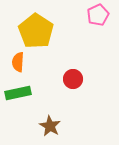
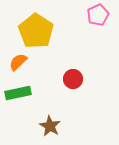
orange semicircle: rotated 42 degrees clockwise
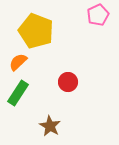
yellow pentagon: rotated 12 degrees counterclockwise
red circle: moved 5 px left, 3 px down
green rectangle: rotated 45 degrees counterclockwise
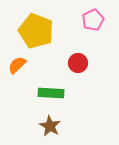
pink pentagon: moved 5 px left, 5 px down
orange semicircle: moved 1 px left, 3 px down
red circle: moved 10 px right, 19 px up
green rectangle: moved 33 px right; rotated 60 degrees clockwise
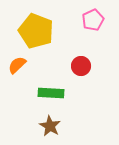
red circle: moved 3 px right, 3 px down
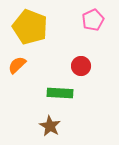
yellow pentagon: moved 6 px left, 4 px up
green rectangle: moved 9 px right
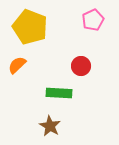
green rectangle: moved 1 px left
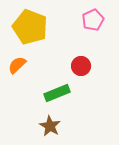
green rectangle: moved 2 px left; rotated 25 degrees counterclockwise
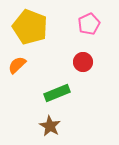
pink pentagon: moved 4 px left, 4 px down
red circle: moved 2 px right, 4 px up
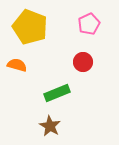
orange semicircle: rotated 60 degrees clockwise
